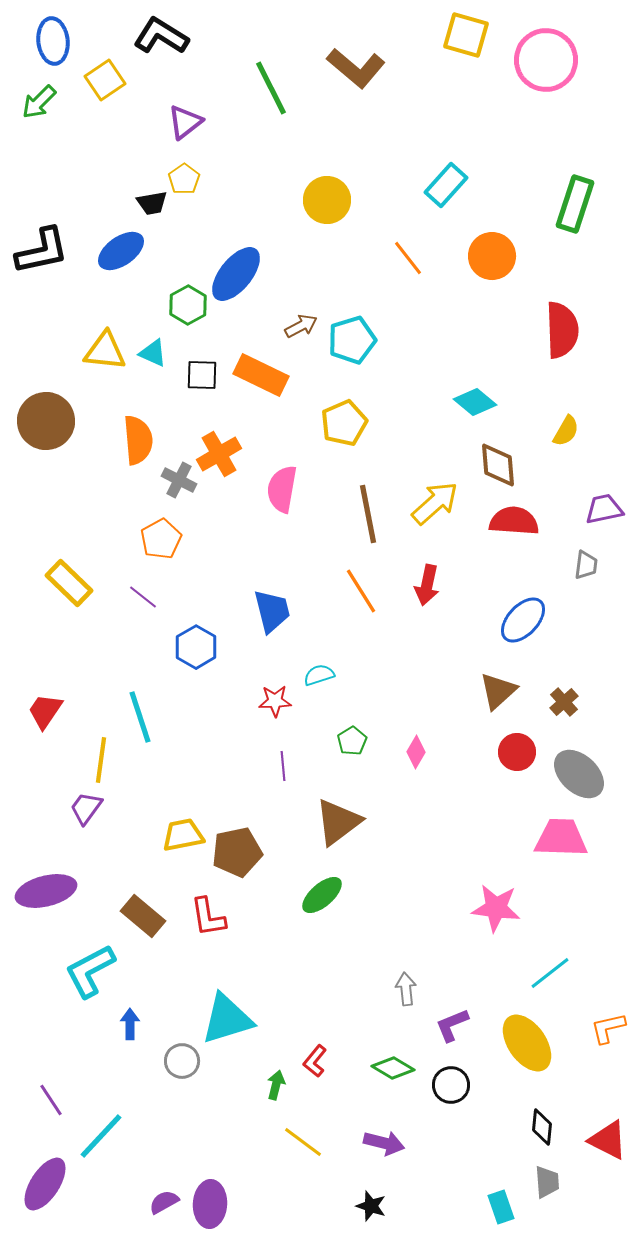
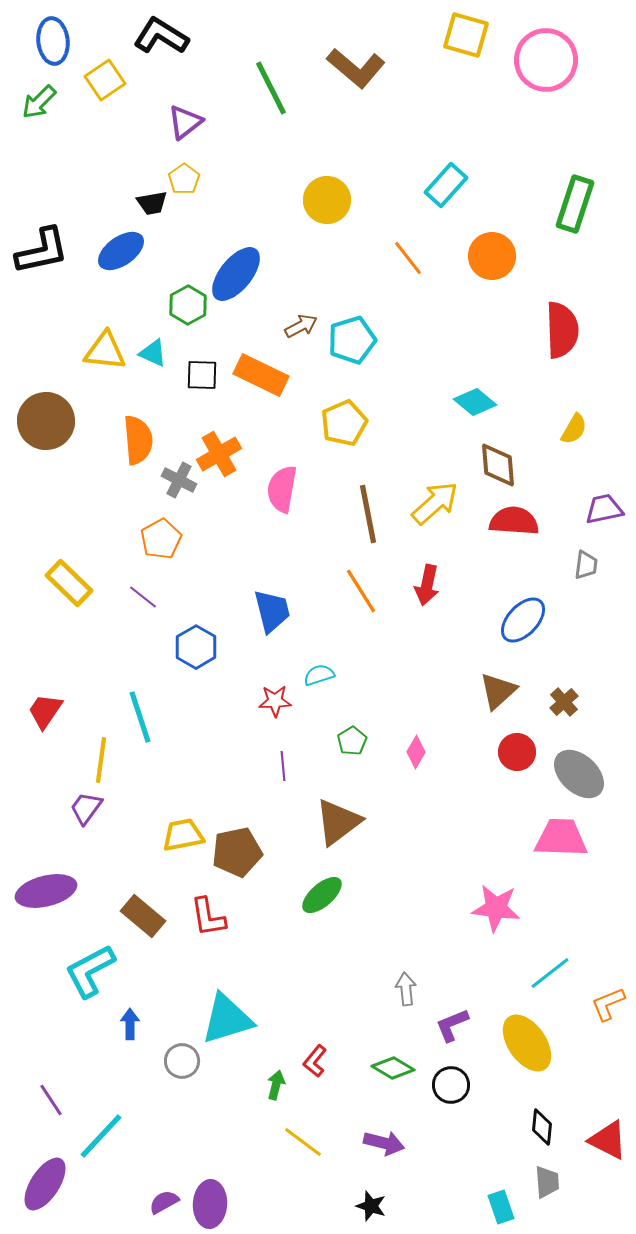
yellow semicircle at (566, 431): moved 8 px right, 2 px up
orange L-shape at (608, 1028): moved 24 px up; rotated 9 degrees counterclockwise
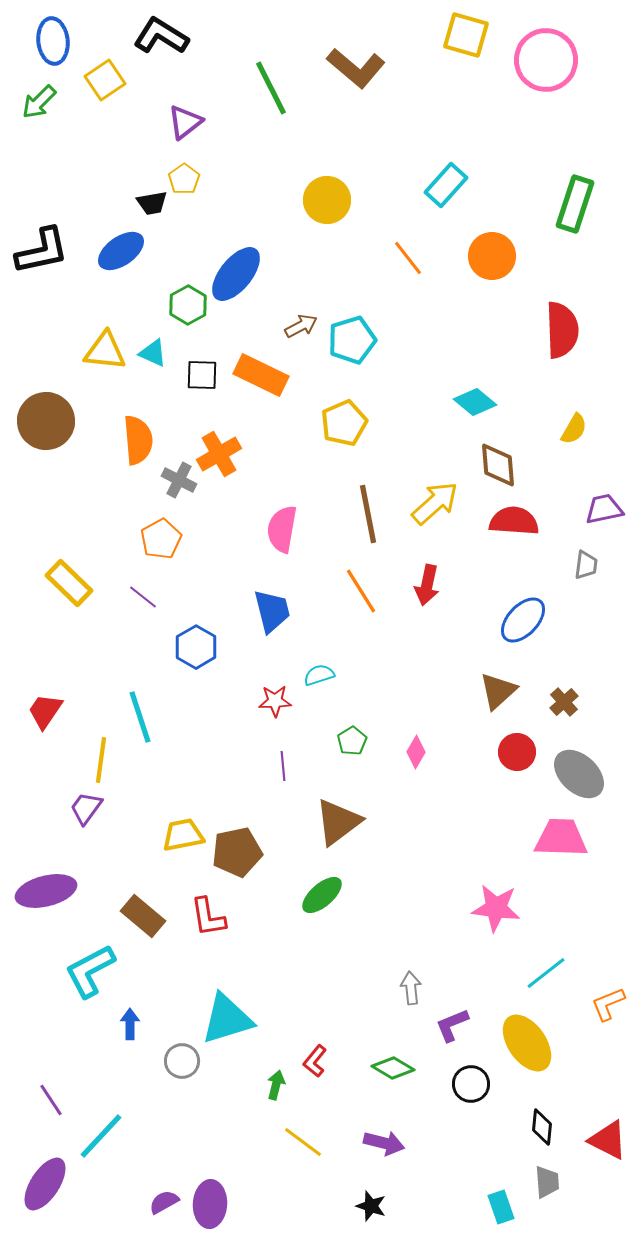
pink semicircle at (282, 489): moved 40 px down
cyan line at (550, 973): moved 4 px left
gray arrow at (406, 989): moved 5 px right, 1 px up
black circle at (451, 1085): moved 20 px right, 1 px up
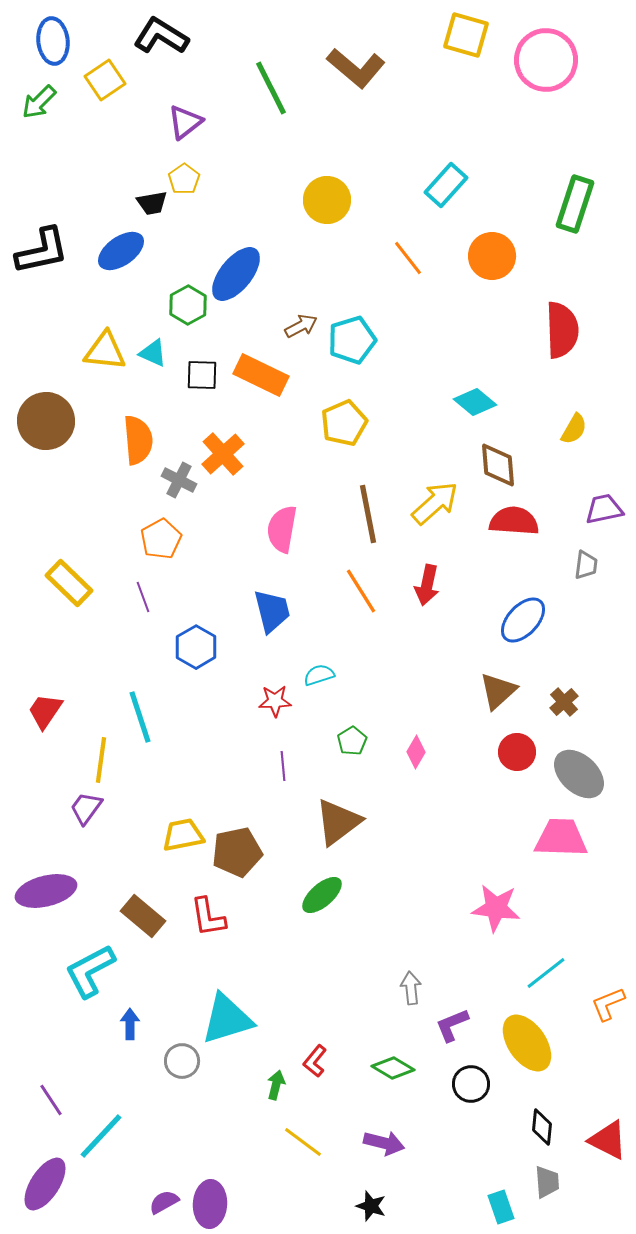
orange cross at (219, 454): moved 4 px right; rotated 12 degrees counterclockwise
purple line at (143, 597): rotated 32 degrees clockwise
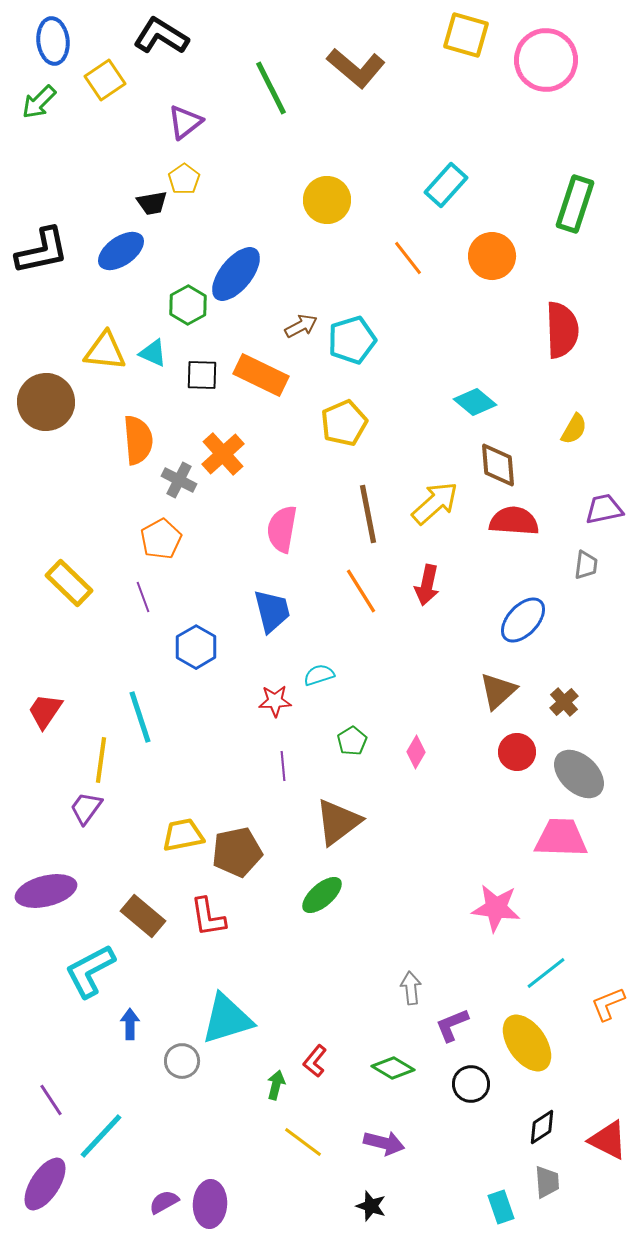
brown circle at (46, 421): moved 19 px up
black diamond at (542, 1127): rotated 51 degrees clockwise
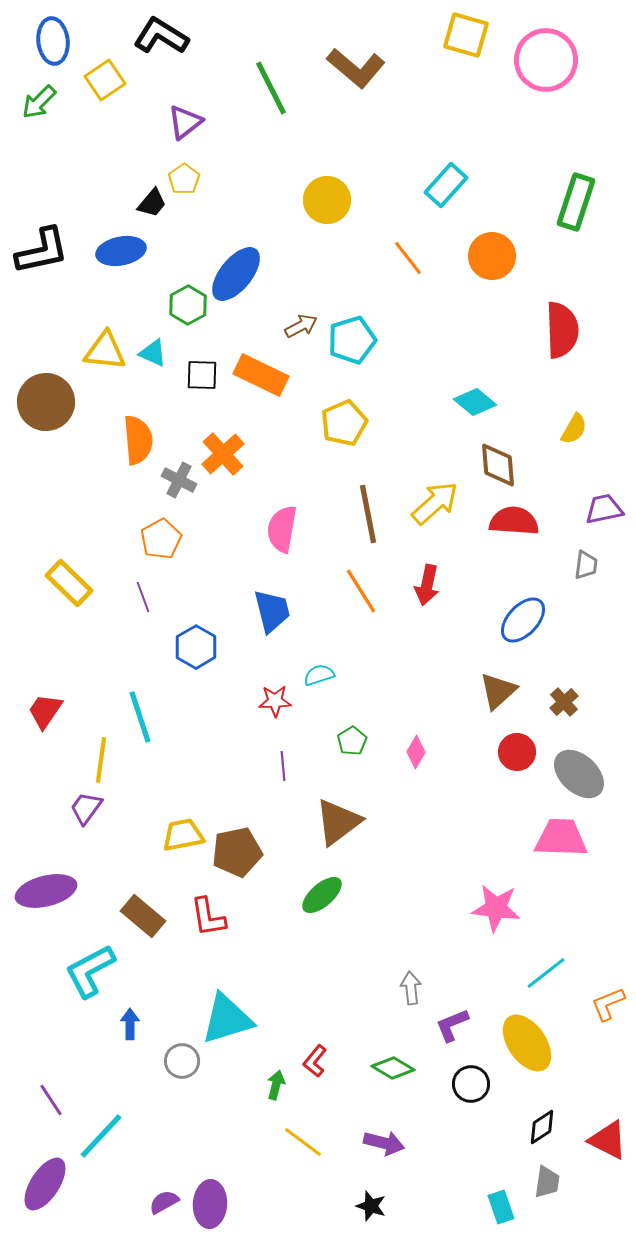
black trapezoid at (152, 203): rotated 40 degrees counterclockwise
green rectangle at (575, 204): moved 1 px right, 2 px up
blue ellipse at (121, 251): rotated 24 degrees clockwise
gray trapezoid at (547, 1182): rotated 12 degrees clockwise
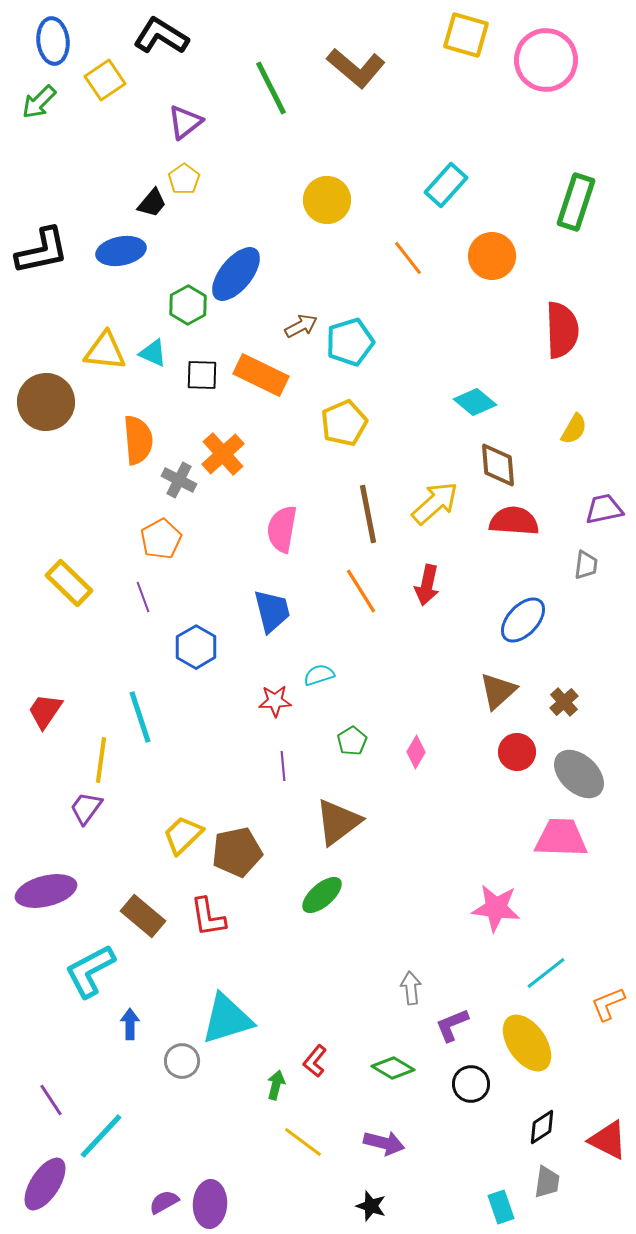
cyan pentagon at (352, 340): moved 2 px left, 2 px down
yellow trapezoid at (183, 835): rotated 33 degrees counterclockwise
